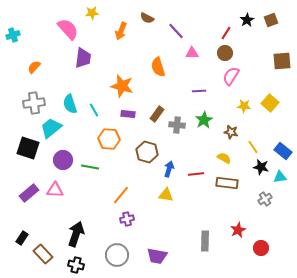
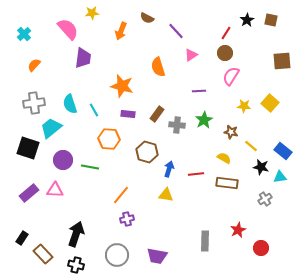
brown square at (271, 20): rotated 32 degrees clockwise
cyan cross at (13, 35): moved 11 px right, 1 px up; rotated 24 degrees counterclockwise
pink triangle at (192, 53): moved 1 px left, 2 px down; rotated 32 degrees counterclockwise
orange semicircle at (34, 67): moved 2 px up
yellow line at (253, 147): moved 2 px left, 1 px up; rotated 16 degrees counterclockwise
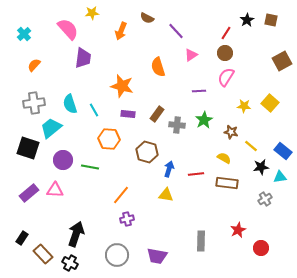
brown square at (282, 61): rotated 24 degrees counterclockwise
pink semicircle at (231, 76): moved 5 px left, 1 px down
black star at (261, 167): rotated 21 degrees counterclockwise
gray rectangle at (205, 241): moved 4 px left
black cross at (76, 265): moved 6 px left, 2 px up; rotated 14 degrees clockwise
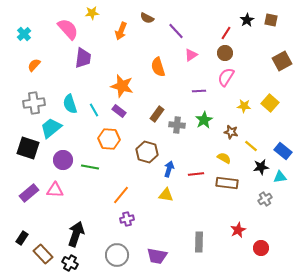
purple rectangle at (128, 114): moved 9 px left, 3 px up; rotated 32 degrees clockwise
gray rectangle at (201, 241): moved 2 px left, 1 px down
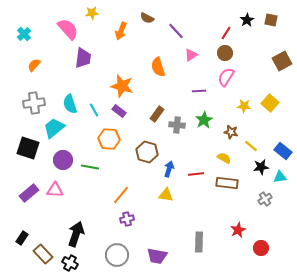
cyan trapezoid at (51, 128): moved 3 px right
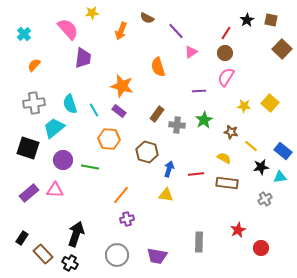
pink triangle at (191, 55): moved 3 px up
brown square at (282, 61): moved 12 px up; rotated 18 degrees counterclockwise
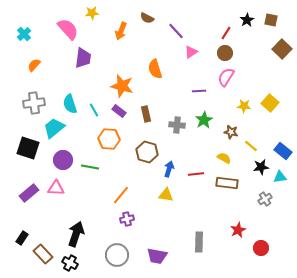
orange semicircle at (158, 67): moved 3 px left, 2 px down
brown rectangle at (157, 114): moved 11 px left; rotated 49 degrees counterclockwise
pink triangle at (55, 190): moved 1 px right, 2 px up
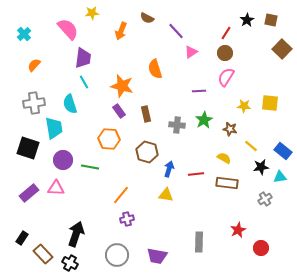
yellow square at (270, 103): rotated 36 degrees counterclockwise
cyan line at (94, 110): moved 10 px left, 28 px up
purple rectangle at (119, 111): rotated 16 degrees clockwise
cyan trapezoid at (54, 128): rotated 120 degrees clockwise
brown star at (231, 132): moved 1 px left, 3 px up
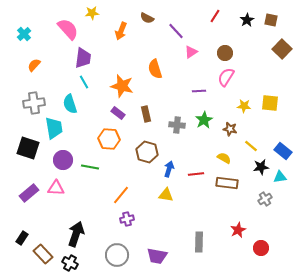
red line at (226, 33): moved 11 px left, 17 px up
purple rectangle at (119, 111): moved 1 px left, 2 px down; rotated 16 degrees counterclockwise
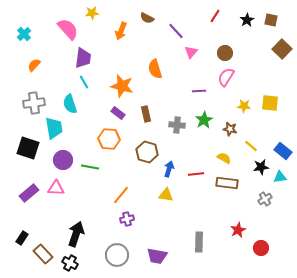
pink triangle at (191, 52): rotated 16 degrees counterclockwise
